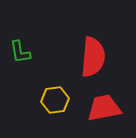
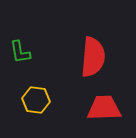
yellow hexagon: moved 19 px left; rotated 16 degrees clockwise
red trapezoid: rotated 9 degrees clockwise
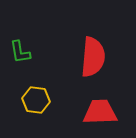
red trapezoid: moved 4 px left, 4 px down
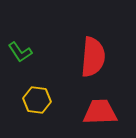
green L-shape: rotated 25 degrees counterclockwise
yellow hexagon: moved 1 px right
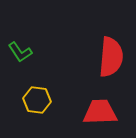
red semicircle: moved 18 px right
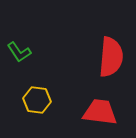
green L-shape: moved 1 px left
red trapezoid: rotated 9 degrees clockwise
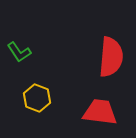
yellow hexagon: moved 2 px up; rotated 12 degrees clockwise
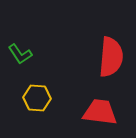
green L-shape: moved 1 px right, 2 px down
yellow hexagon: rotated 16 degrees counterclockwise
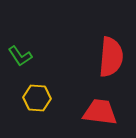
green L-shape: moved 2 px down
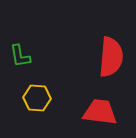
green L-shape: rotated 25 degrees clockwise
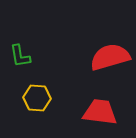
red semicircle: moved 1 px left; rotated 111 degrees counterclockwise
